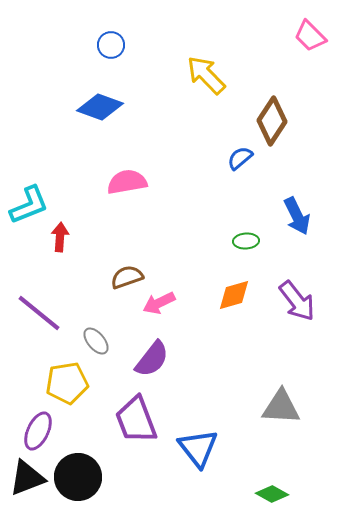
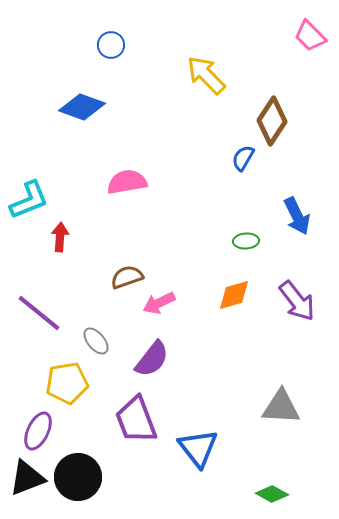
blue diamond: moved 18 px left
blue semicircle: moved 3 px right; rotated 20 degrees counterclockwise
cyan L-shape: moved 5 px up
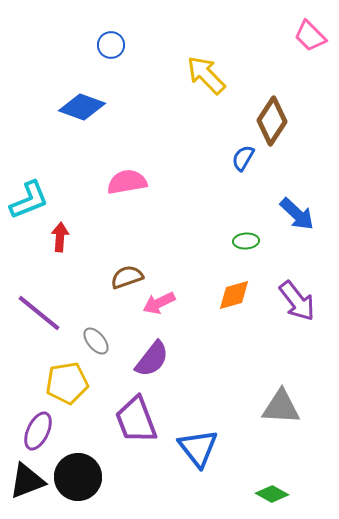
blue arrow: moved 2 px up; rotated 21 degrees counterclockwise
black triangle: moved 3 px down
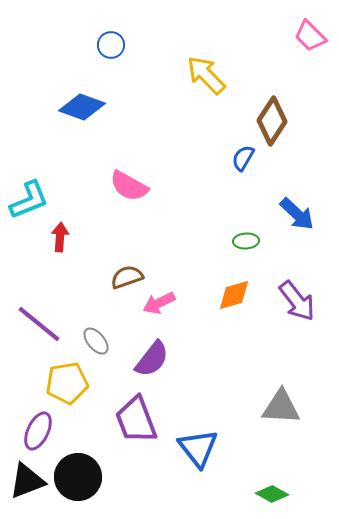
pink semicircle: moved 2 px right, 4 px down; rotated 141 degrees counterclockwise
purple line: moved 11 px down
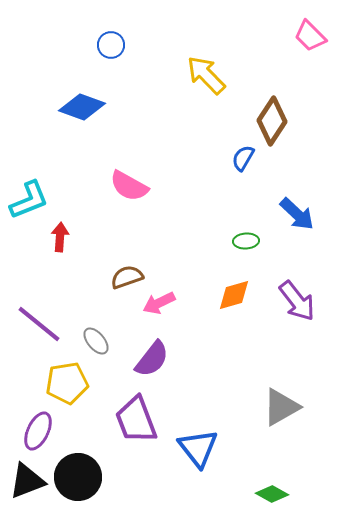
gray triangle: rotated 33 degrees counterclockwise
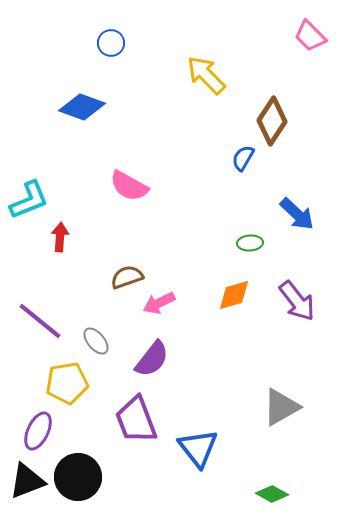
blue circle: moved 2 px up
green ellipse: moved 4 px right, 2 px down
purple line: moved 1 px right, 3 px up
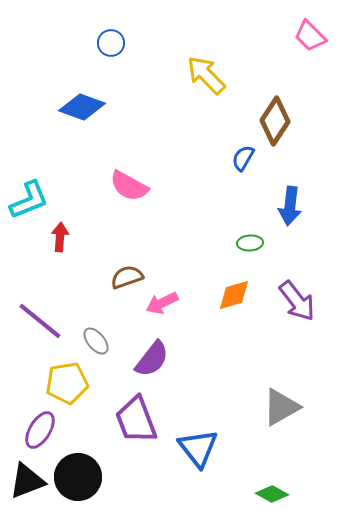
brown diamond: moved 3 px right
blue arrow: moved 7 px left, 8 px up; rotated 54 degrees clockwise
pink arrow: moved 3 px right
purple ellipse: moved 2 px right, 1 px up; rotated 6 degrees clockwise
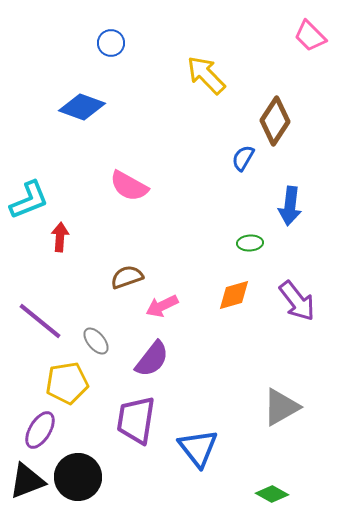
pink arrow: moved 3 px down
purple trapezoid: rotated 30 degrees clockwise
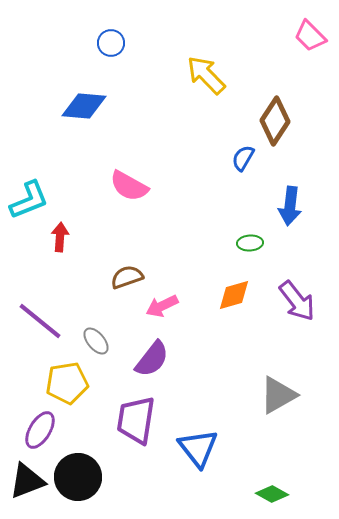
blue diamond: moved 2 px right, 1 px up; rotated 15 degrees counterclockwise
gray triangle: moved 3 px left, 12 px up
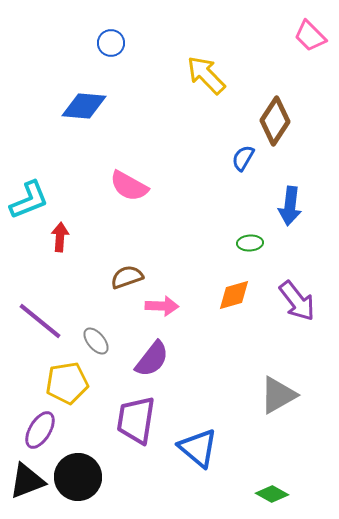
pink arrow: rotated 152 degrees counterclockwise
blue triangle: rotated 12 degrees counterclockwise
